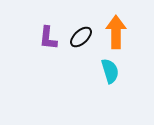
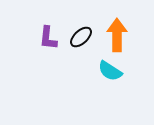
orange arrow: moved 1 px right, 3 px down
cyan semicircle: rotated 140 degrees clockwise
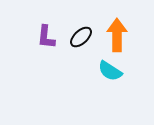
purple L-shape: moved 2 px left, 1 px up
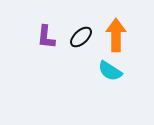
orange arrow: moved 1 px left
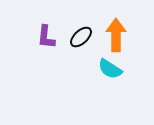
cyan semicircle: moved 2 px up
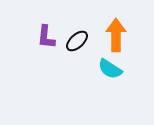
black ellipse: moved 4 px left, 4 px down
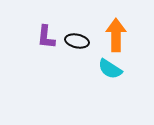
black ellipse: rotated 55 degrees clockwise
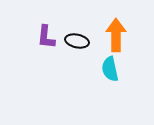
cyan semicircle: rotated 45 degrees clockwise
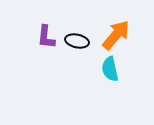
orange arrow: rotated 40 degrees clockwise
